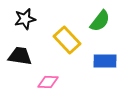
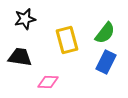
green semicircle: moved 5 px right, 12 px down
yellow rectangle: rotated 28 degrees clockwise
black trapezoid: moved 1 px down
blue rectangle: moved 1 px right, 1 px down; rotated 65 degrees counterclockwise
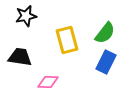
black star: moved 1 px right, 3 px up
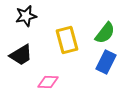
black trapezoid: moved 1 px right, 2 px up; rotated 140 degrees clockwise
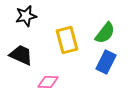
black trapezoid: rotated 125 degrees counterclockwise
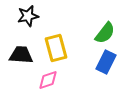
black star: moved 2 px right
yellow rectangle: moved 11 px left, 8 px down
black trapezoid: rotated 20 degrees counterclockwise
pink diamond: moved 2 px up; rotated 20 degrees counterclockwise
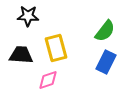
black star: rotated 15 degrees clockwise
green semicircle: moved 2 px up
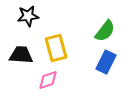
black star: rotated 10 degrees counterclockwise
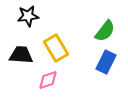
yellow rectangle: rotated 16 degrees counterclockwise
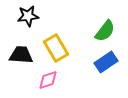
blue rectangle: rotated 30 degrees clockwise
